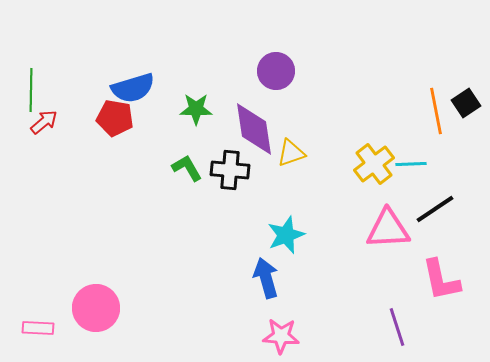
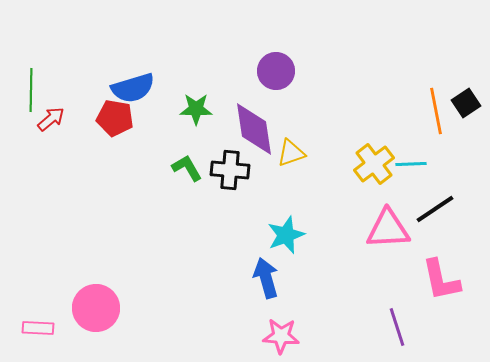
red arrow: moved 7 px right, 3 px up
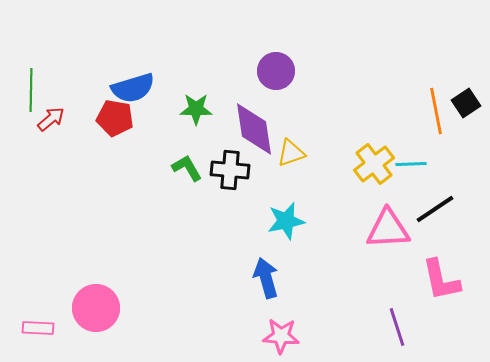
cyan star: moved 14 px up; rotated 9 degrees clockwise
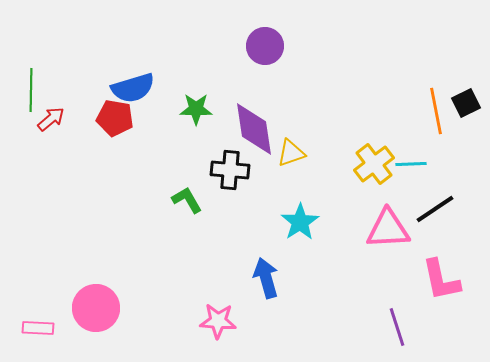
purple circle: moved 11 px left, 25 px up
black square: rotated 8 degrees clockwise
green L-shape: moved 32 px down
cyan star: moved 14 px right, 1 px down; rotated 21 degrees counterclockwise
pink star: moved 63 px left, 15 px up
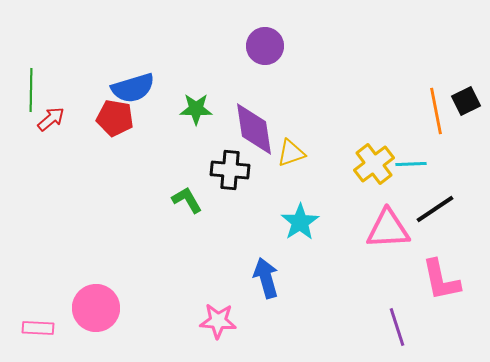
black square: moved 2 px up
